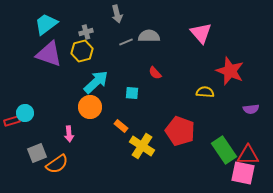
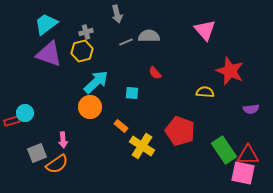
pink triangle: moved 4 px right, 3 px up
pink arrow: moved 6 px left, 6 px down
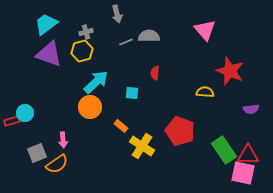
red semicircle: rotated 48 degrees clockwise
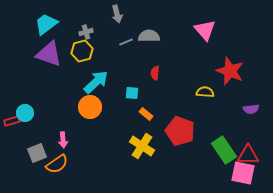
orange rectangle: moved 25 px right, 12 px up
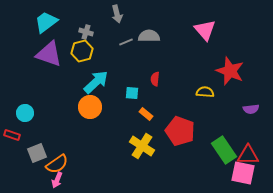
cyan trapezoid: moved 2 px up
gray cross: rotated 32 degrees clockwise
red semicircle: moved 6 px down
red rectangle: moved 14 px down; rotated 35 degrees clockwise
pink arrow: moved 6 px left, 40 px down; rotated 28 degrees clockwise
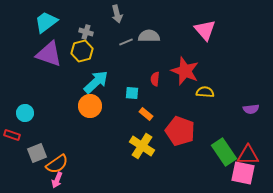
red star: moved 45 px left
orange circle: moved 1 px up
green rectangle: moved 2 px down
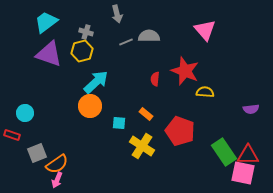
cyan square: moved 13 px left, 30 px down
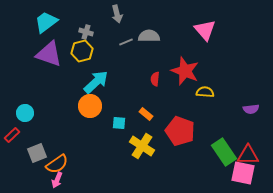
red rectangle: rotated 63 degrees counterclockwise
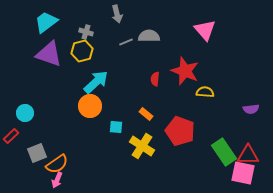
cyan square: moved 3 px left, 4 px down
red rectangle: moved 1 px left, 1 px down
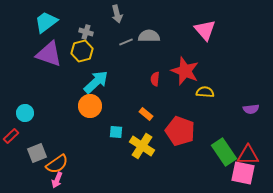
cyan square: moved 5 px down
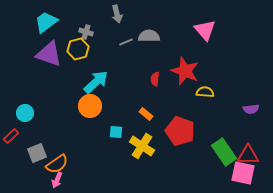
yellow hexagon: moved 4 px left, 2 px up
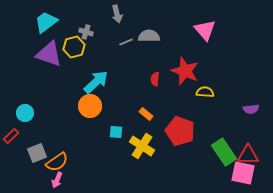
yellow hexagon: moved 4 px left, 2 px up
orange semicircle: moved 2 px up
